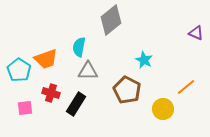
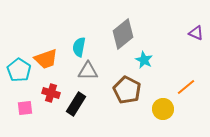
gray diamond: moved 12 px right, 14 px down
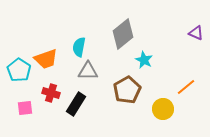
brown pentagon: rotated 16 degrees clockwise
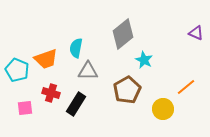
cyan semicircle: moved 3 px left, 1 px down
cyan pentagon: moved 2 px left; rotated 10 degrees counterclockwise
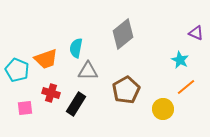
cyan star: moved 36 px right
brown pentagon: moved 1 px left
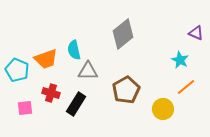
cyan semicircle: moved 2 px left, 2 px down; rotated 24 degrees counterclockwise
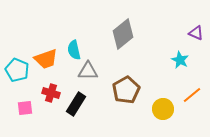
orange line: moved 6 px right, 8 px down
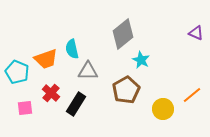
cyan semicircle: moved 2 px left, 1 px up
cyan star: moved 39 px left
cyan pentagon: moved 2 px down
red cross: rotated 24 degrees clockwise
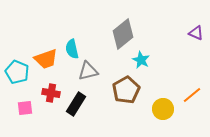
gray triangle: rotated 15 degrees counterclockwise
red cross: rotated 30 degrees counterclockwise
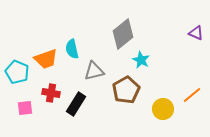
gray triangle: moved 6 px right
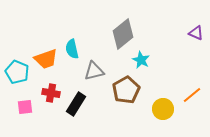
pink square: moved 1 px up
